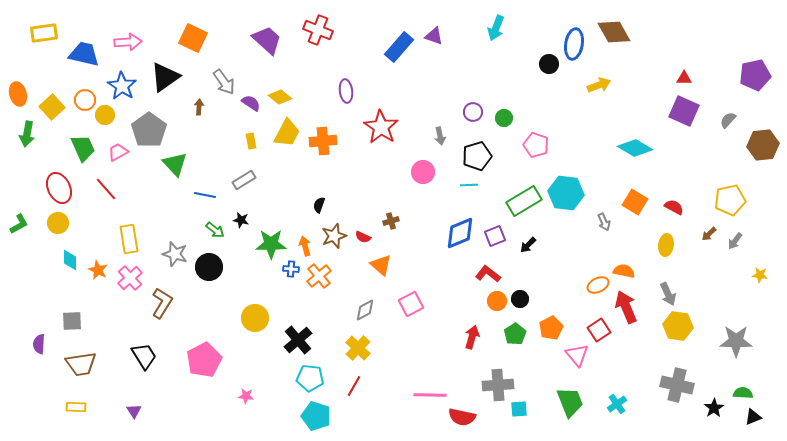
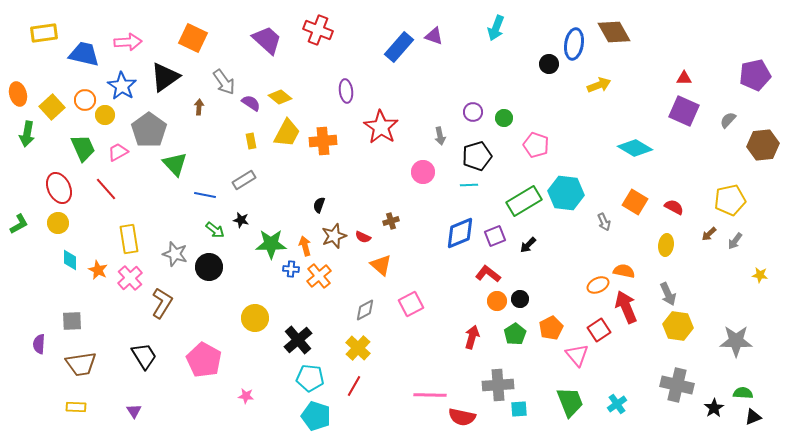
pink pentagon at (204, 360): rotated 16 degrees counterclockwise
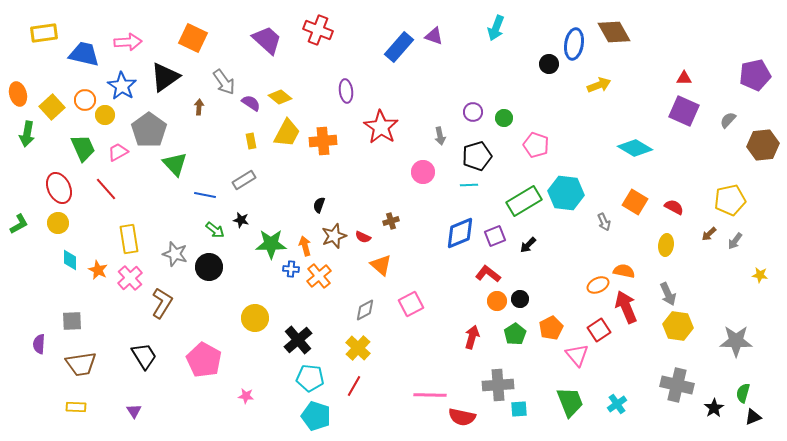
green semicircle at (743, 393): rotated 78 degrees counterclockwise
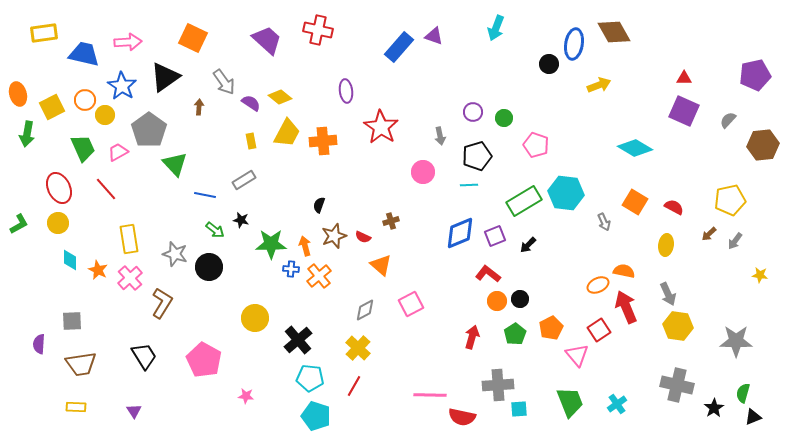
red cross at (318, 30): rotated 8 degrees counterclockwise
yellow square at (52, 107): rotated 15 degrees clockwise
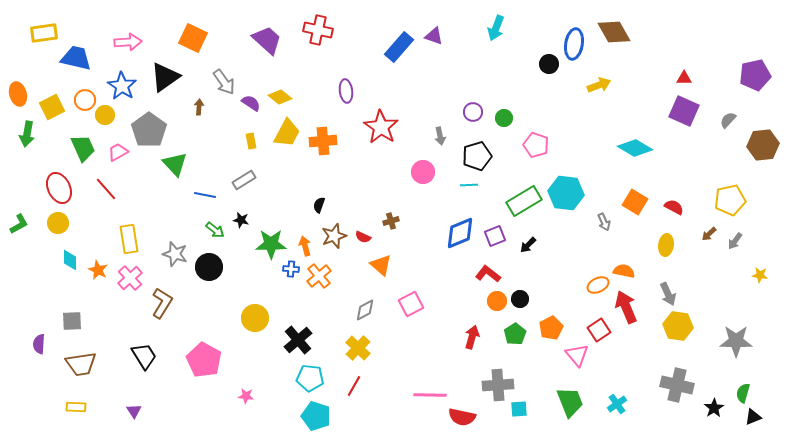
blue trapezoid at (84, 54): moved 8 px left, 4 px down
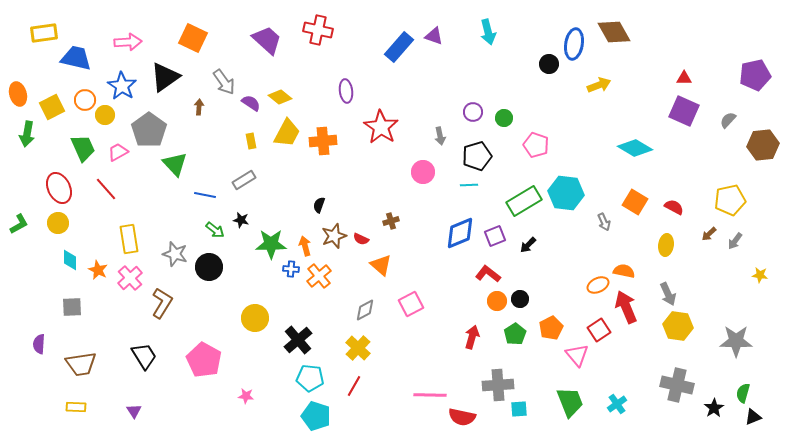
cyan arrow at (496, 28): moved 8 px left, 4 px down; rotated 35 degrees counterclockwise
red semicircle at (363, 237): moved 2 px left, 2 px down
gray square at (72, 321): moved 14 px up
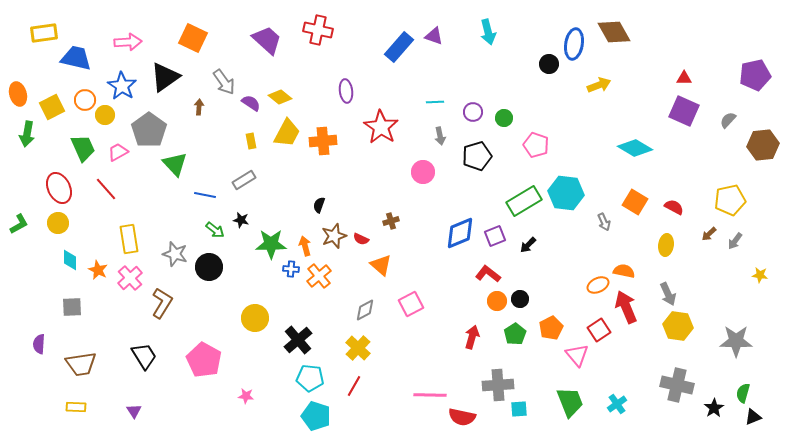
cyan line at (469, 185): moved 34 px left, 83 px up
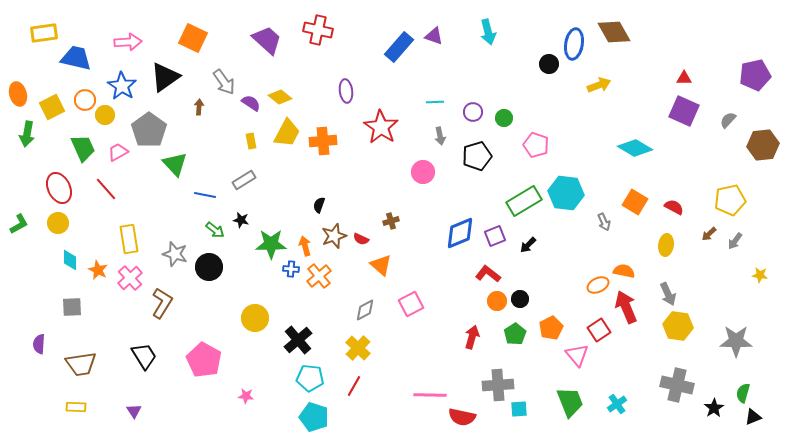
cyan pentagon at (316, 416): moved 2 px left, 1 px down
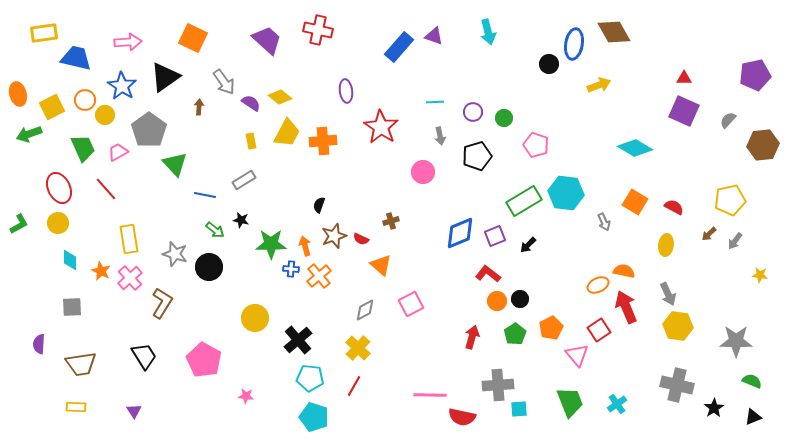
green arrow at (27, 134): moved 2 px right; rotated 60 degrees clockwise
orange star at (98, 270): moved 3 px right, 1 px down
green semicircle at (743, 393): moved 9 px right, 12 px up; rotated 96 degrees clockwise
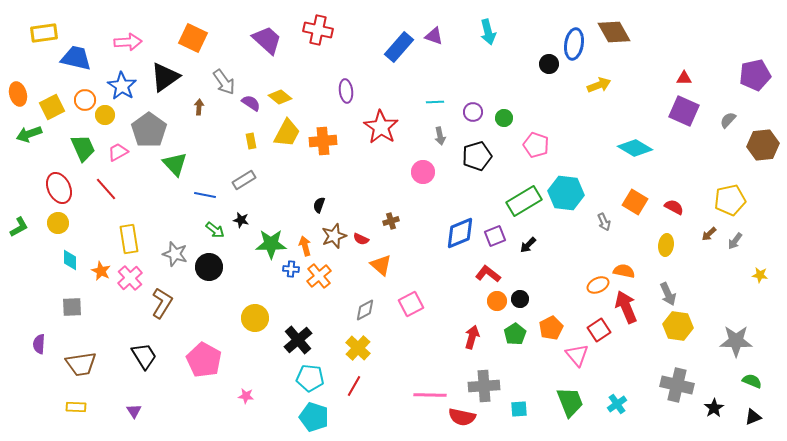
green L-shape at (19, 224): moved 3 px down
gray cross at (498, 385): moved 14 px left, 1 px down
